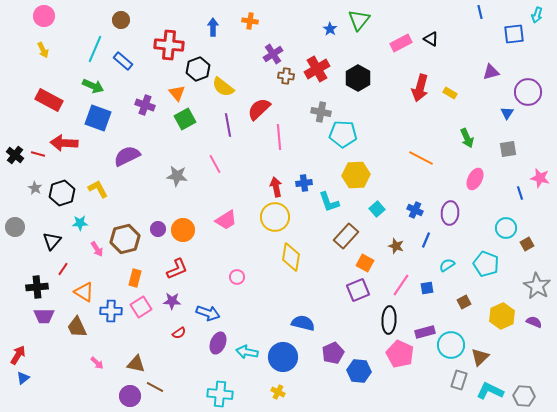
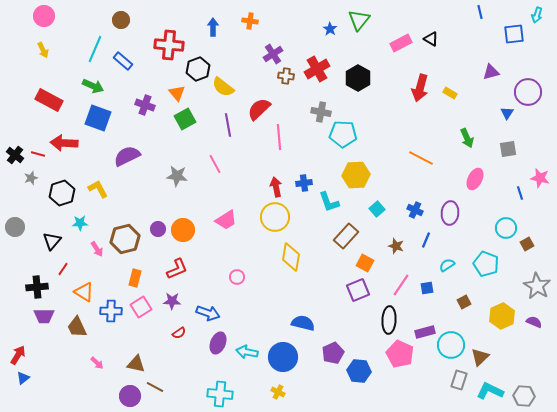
gray star at (35, 188): moved 4 px left, 10 px up; rotated 24 degrees clockwise
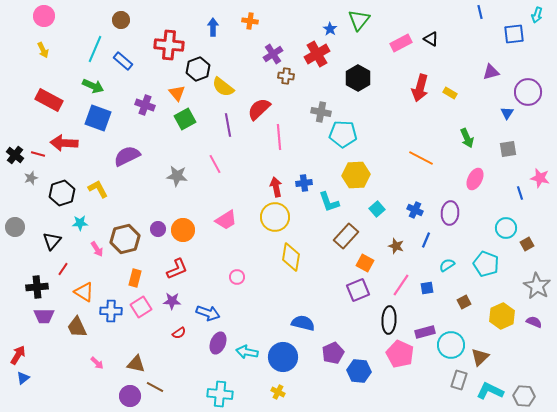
red cross at (317, 69): moved 15 px up
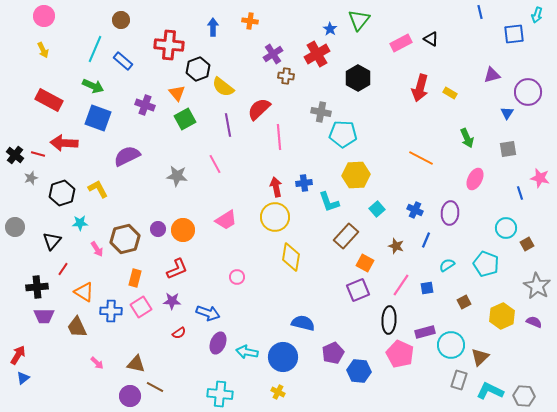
purple triangle at (491, 72): moved 1 px right, 3 px down
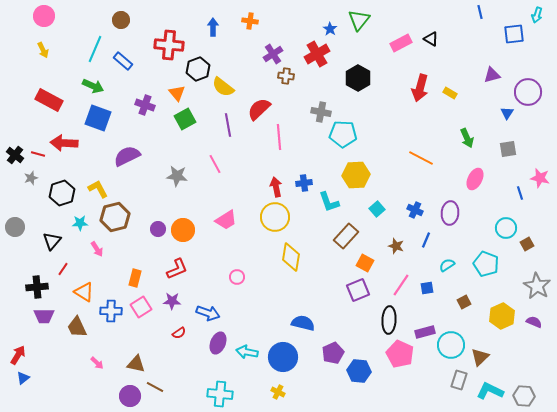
brown hexagon at (125, 239): moved 10 px left, 22 px up
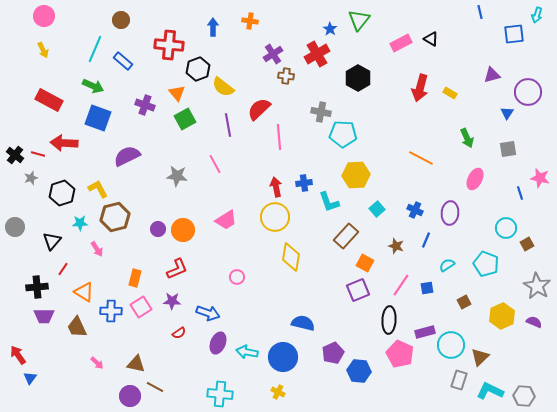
red arrow at (18, 355): rotated 66 degrees counterclockwise
blue triangle at (23, 378): moved 7 px right; rotated 16 degrees counterclockwise
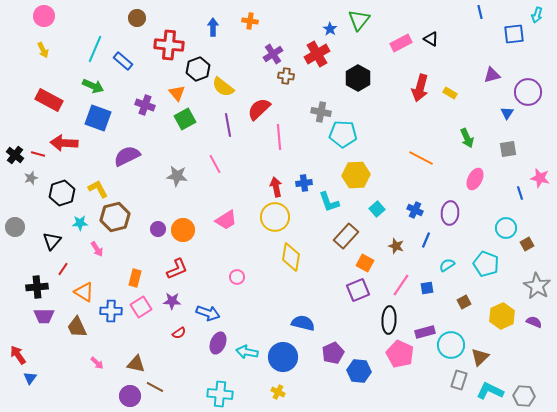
brown circle at (121, 20): moved 16 px right, 2 px up
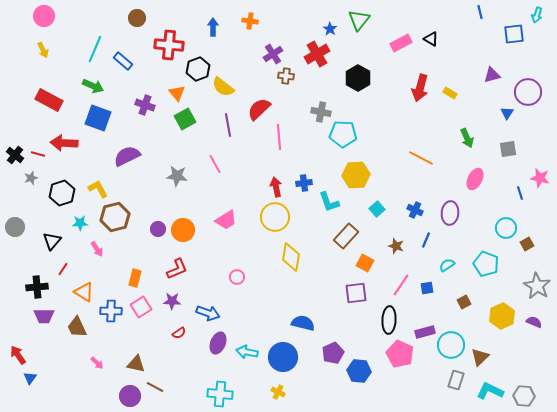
purple square at (358, 290): moved 2 px left, 3 px down; rotated 15 degrees clockwise
gray rectangle at (459, 380): moved 3 px left
